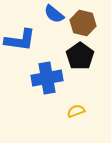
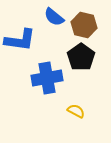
blue semicircle: moved 3 px down
brown hexagon: moved 1 px right, 2 px down
black pentagon: moved 1 px right, 1 px down
yellow semicircle: rotated 48 degrees clockwise
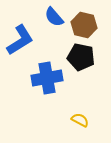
blue semicircle: rotated 10 degrees clockwise
blue L-shape: rotated 40 degrees counterclockwise
black pentagon: rotated 24 degrees counterclockwise
yellow semicircle: moved 4 px right, 9 px down
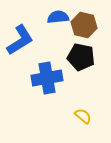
blue semicircle: moved 4 px right; rotated 125 degrees clockwise
yellow semicircle: moved 3 px right, 4 px up; rotated 12 degrees clockwise
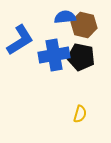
blue semicircle: moved 7 px right
blue cross: moved 7 px right, 23 px up
yellow semicircle: moved 3 px left, 2 px up; rotated 66 degrees clockwise
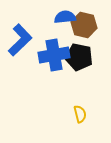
blue L-shape: rotated 12 degrees counterclockwise
black pentagon: moved 2 px left
yellow semicircle: rotated 30 degrees counterclockwise
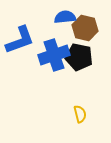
brown hexagon: moved 1 px right, 3 px down
blue L-shape: rotated 24 degrees clockwise
blue cross: rotated 8 degrees counterclockwise
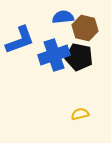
blue semicircle: moved 2 px left
yellow semicircle: rotated 90 degrees counterclockwise
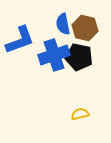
blue semicircle: moved 7 px down; rotated 95 degrees counterclockwise
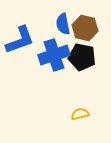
black pentagon: moved 3 px right
